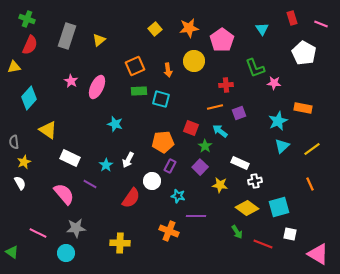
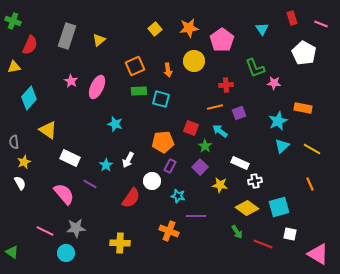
green cross at (27, 19): moved 14 px left, 2 px down
yellow line at (312, 149): rotated 66 degrees clockwise
pink line at (38, 233): moved 7 px right, 2 px up
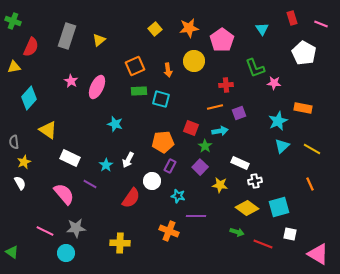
red semicircle at (30, 45): moved 1 px right, 2 px down
cyan arrow at (220, 131): rotated 133 degrees clockwise
green arrow at (237, 232): rotated 40 degrees counterclockwise
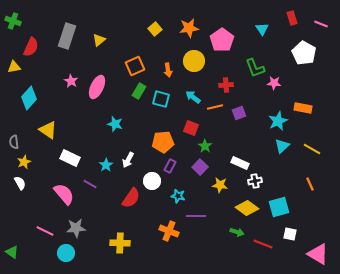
green rectangle at (139, 91): rotated 56 degrees counterclockwise
cyan arrow at (220, 131): moved 27 px left, 34 px up; rotated 133 degrees counterclockwise
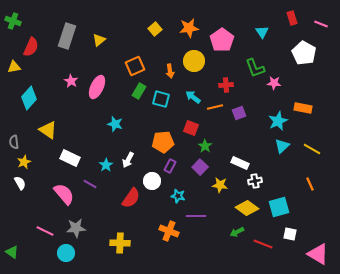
cyan triangle at (262, 29): moved 3 px down
orange arrow at (168, 70): moved 2 px right, 1 px down
green arrow at (237, 232): rotated 136 degrees clockwise
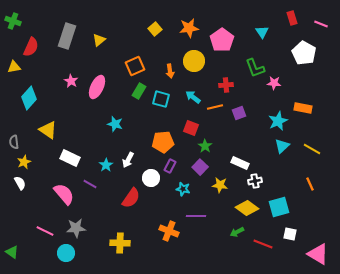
white circle at (152, 181): moved 1 px left, 3 px up
cyan star at (178, 196): moved 5 px right, 7 px up
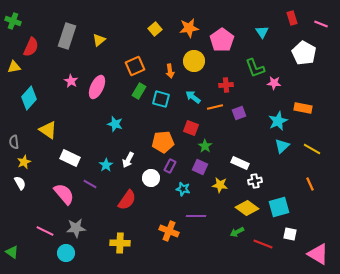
purple square at (200, 167): rotated 21 degrees counterclockwise
red semicircle at (131, 198): moved 4 px left, 2 px down
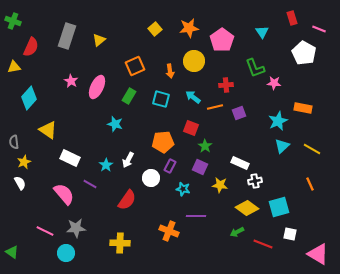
pink line at (321, 24): moved 2 px left, 5 px down
green rectangle at (139, 91): moved 10 px left, 5 px down
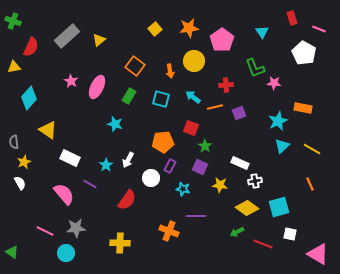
gray rectangle at (67, 36): rotated 30 degrees clockwise
orange square at (135, 66): rotated 30 degrees counterclockwise
